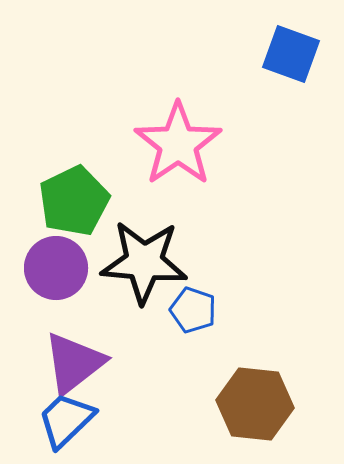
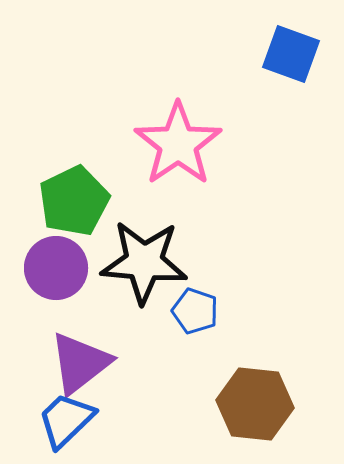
blue pentagon: moved 2 px right, 1 px down
purple triangle: moved 6 px right
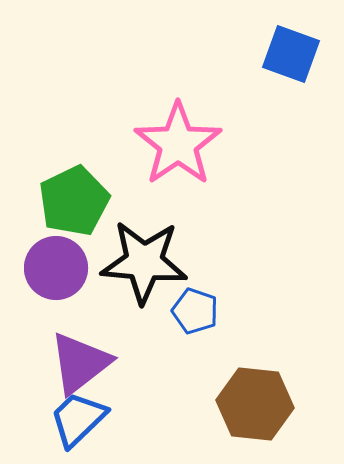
blue trapezoid: moved 12 px right, 1 px up
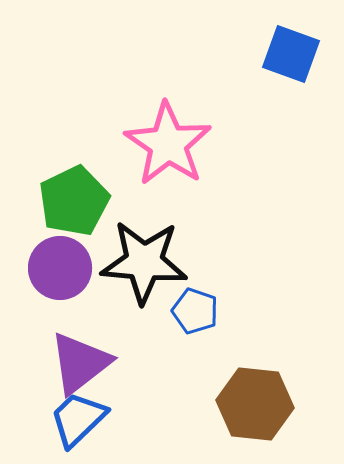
pink star: moved 10 px left; rotated 4 degrees counterclockwise
purple circle: moved 4 px right
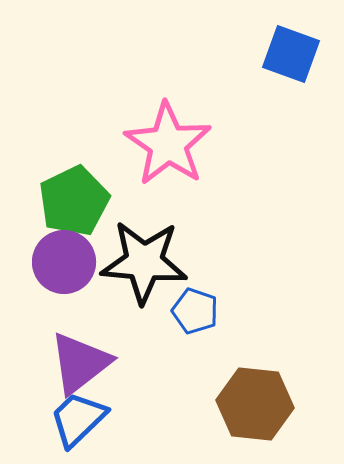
purple circle: moved 4 px right, 6 px up
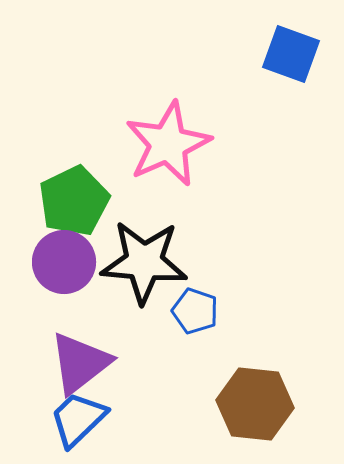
pink star: rotated 14 degrees clockwise
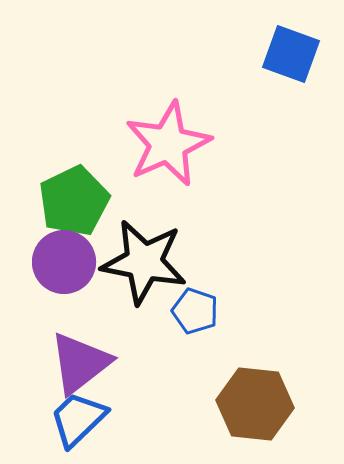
black star: rotated 6 degrees clockwise
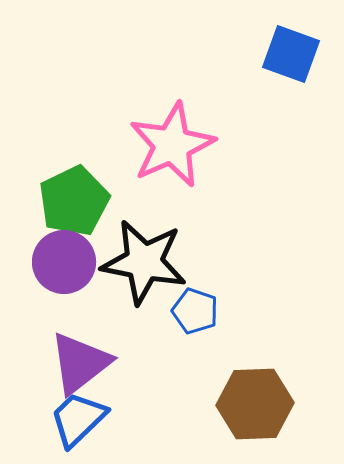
pink star: moved 4 px right, 1 px down
brown hexagon: rotated 8 degrees counterclockwise
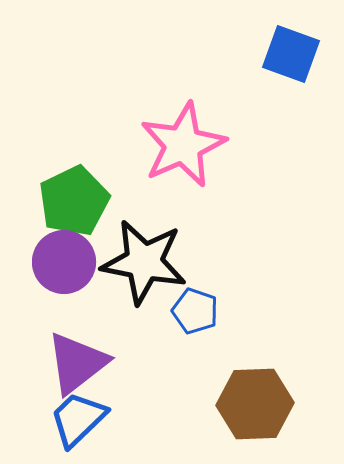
pink star: moved 11 px right
purple triangle: moved 3 px left
